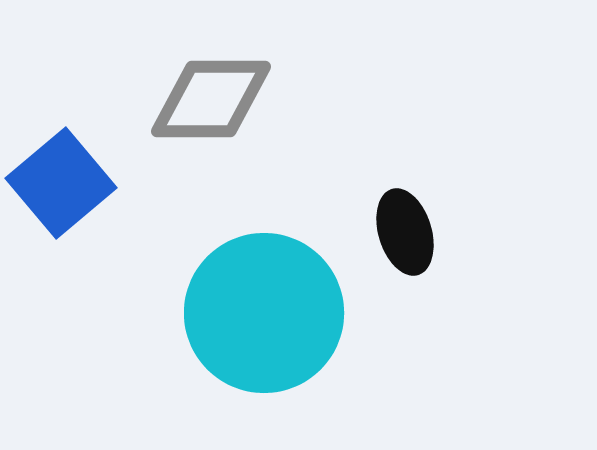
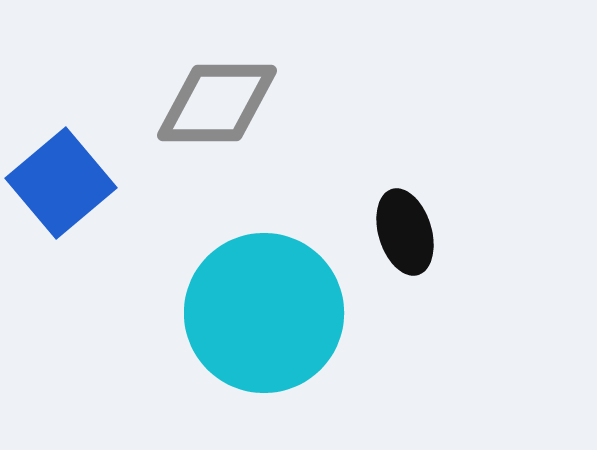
gray diamond: moved 6 px right, 4 px down
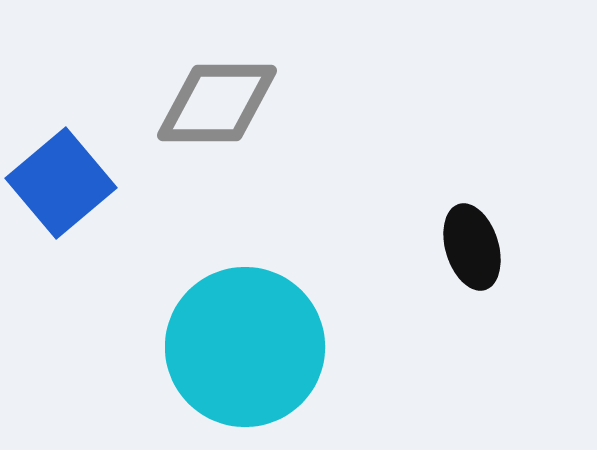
black ellipse: moved 67 px right, 15 px down
cyan circle: moved 19 px left, 34 px down
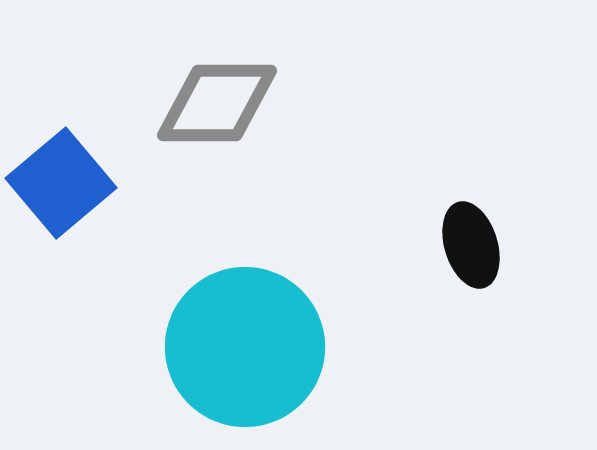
black ellipse: moved 1 px left, 2 px up
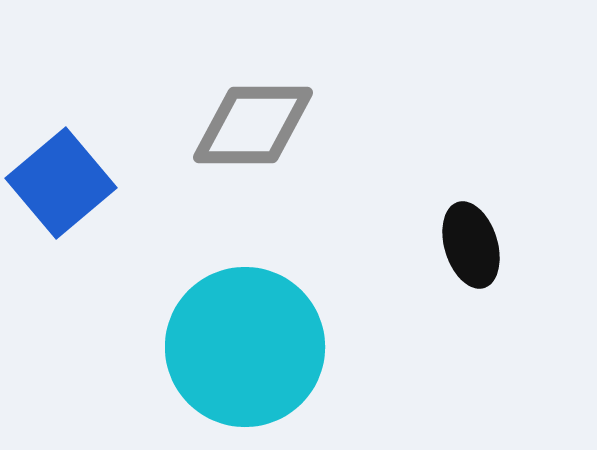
gray diamond: moved 36 px right, 22 px down
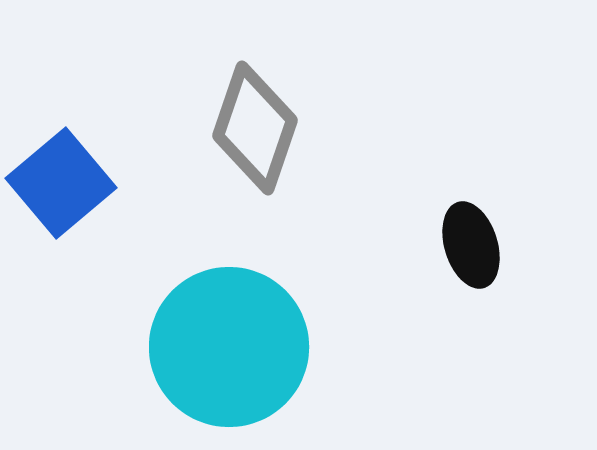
gray diamond: moved 2 px right, 3 px down; rotated 71 degrees counterclockwise
cyan circle: moved 16 px left
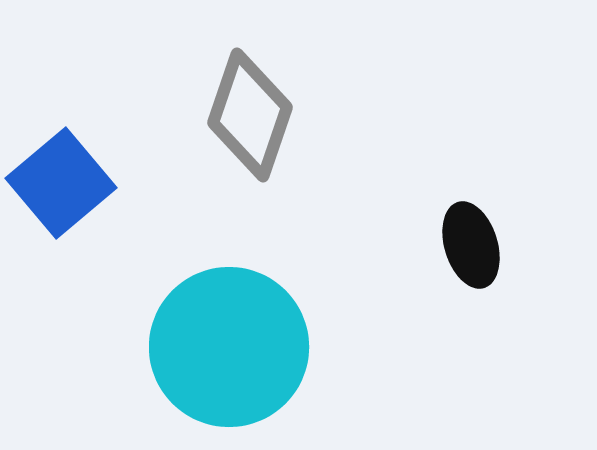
gray diamond: moved 5 px left, 13 px up
